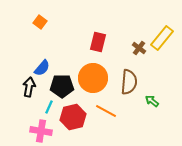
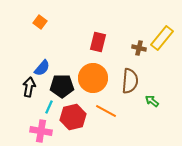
brown cross: rotated 24 degrees counterclockwise
brown semicircle: moved 1 px right, 1 px up
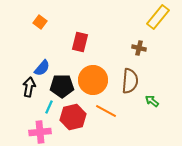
yellow rectangle: moved 4 px left, 21 px up
red rectangle: moved 18 px left
orange circle: moved 2 px down
pink cross: moved 1 px left, 1 px down; rotated 15 degrees counterclockwise
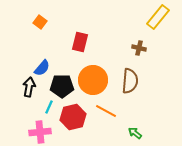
green arrow: moved 17 px left, 32 px down
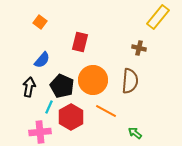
blue semicircle: moved 8 px up
black pentagon: rotated 25 degrees clockwise
red hexagon: moved 2 px left; rotated 15 degrees counterclockwise
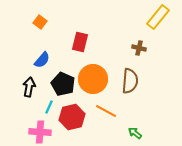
orange circle: moved 1 px up
black pentagon: moved 1 px right, 2 px up
red hexagon: moved 1 px right; rotated 15 degrees clockwise
pink cross: rotated 10 degrees clockwise
